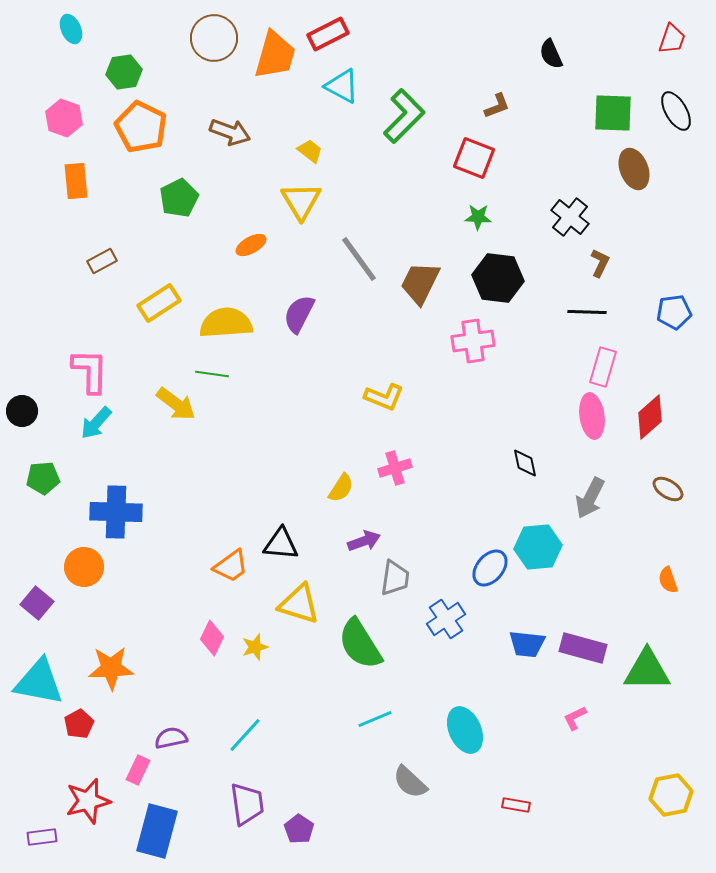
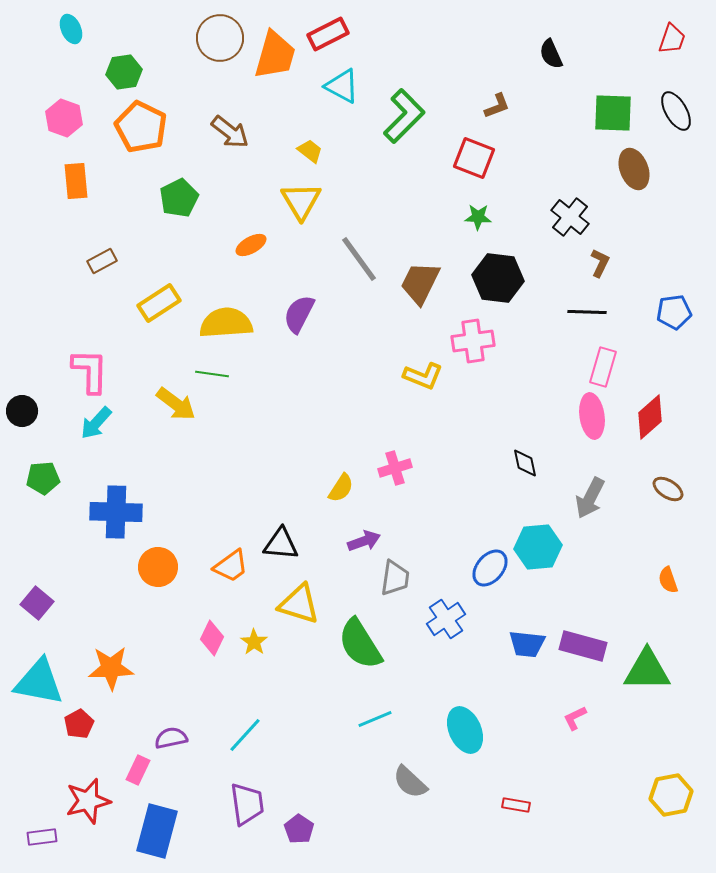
brown circle at (214, 38): moved 6 px right
brown arrow at (230, 132): rotated 18 degrees clockwise
yellow L-shape at (384, 397): moved 39 px right, 21 px up
orange circle at (84, 567): moved 74 px right
yellow star at (255, 647): moved 1 px left, 5 px up; rotated 20 degrees counterclockwise
purple rectangle at (583, 648): moved 2 px up
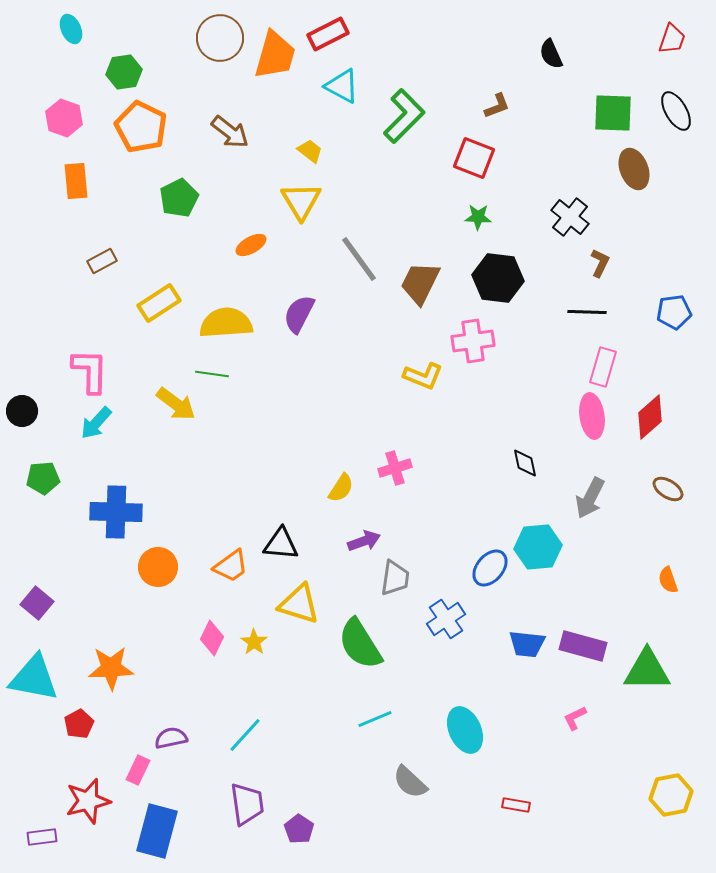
cyan triangle at (39, 682): moved 5 px left, 4 px up
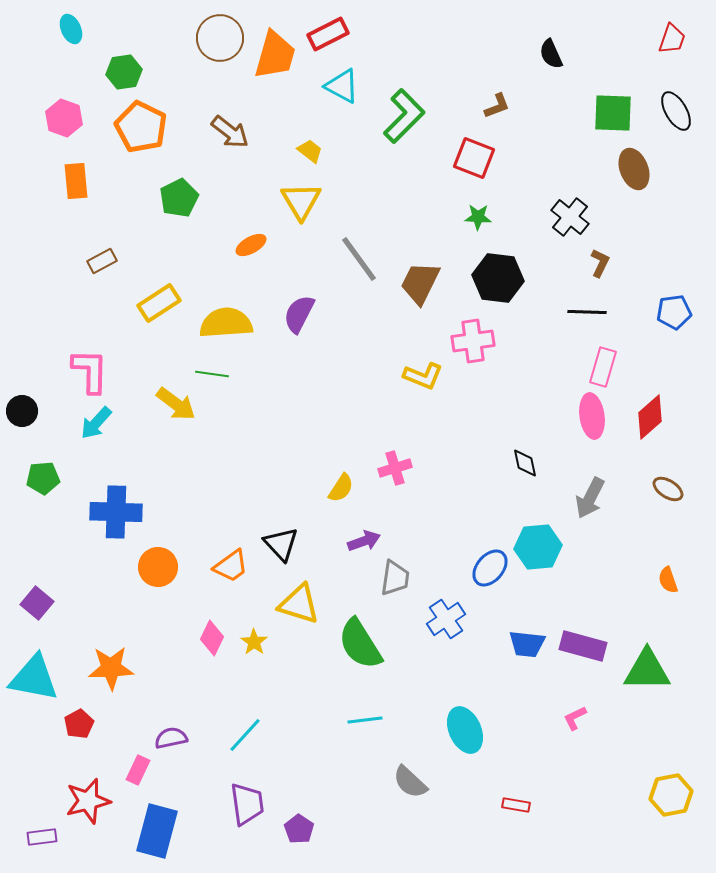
black triangle at (281, 544): rotated 42 degrees clockwise
cyan line at (375, 719): moved 10 px left, 1 px down; rotated 16 degrees clockwise
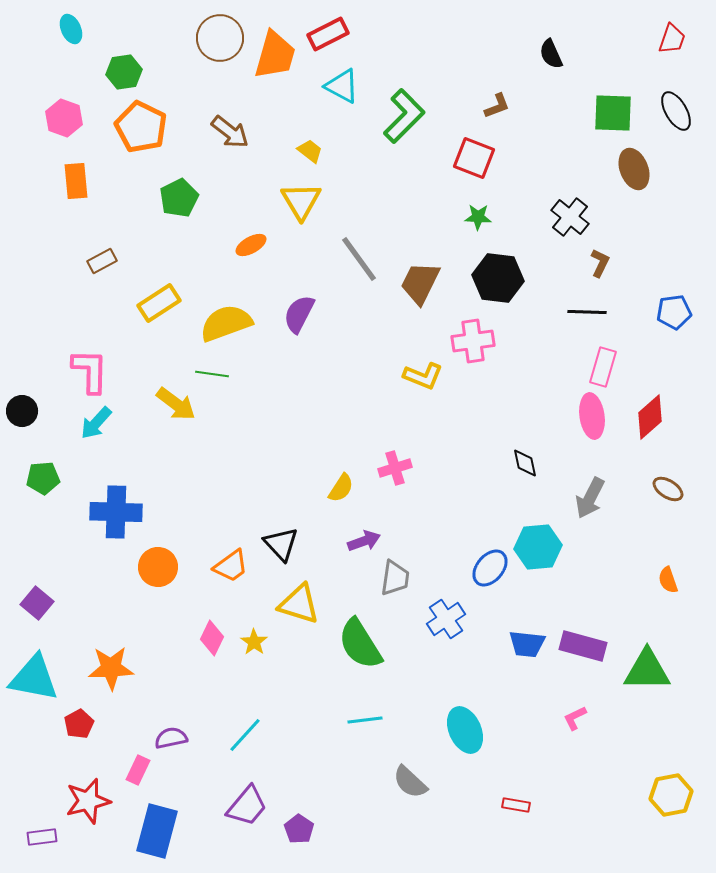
yellow semicircle at (226, 323): rotated 16 degrees counterclockwise
purple trapezoid at (247, 804): moved 2 px down; rotated 48 degrees clockwise
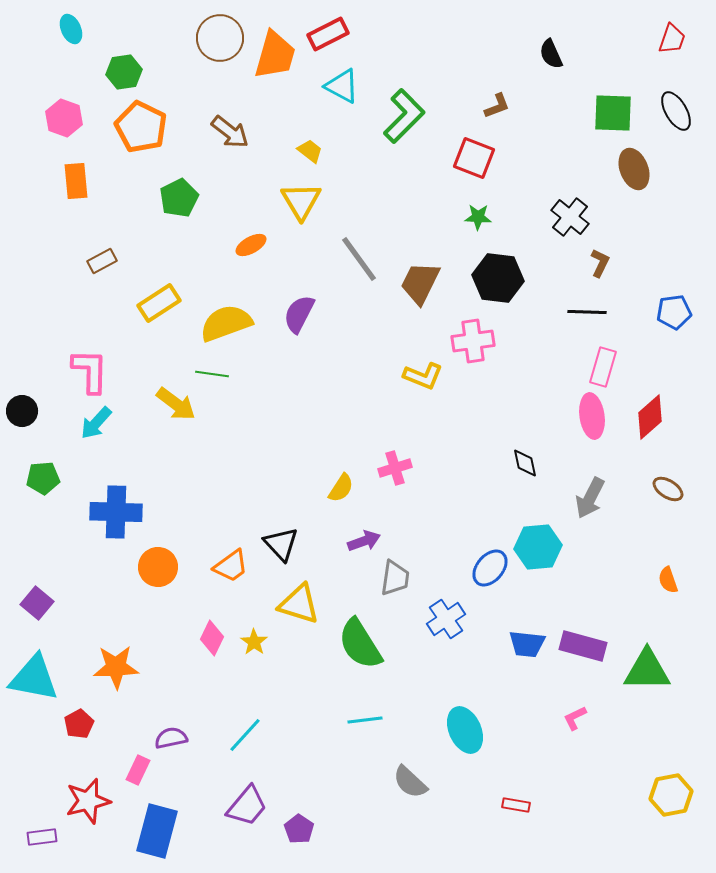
orange star at (111, 668): moved 5 px right, 1 px up
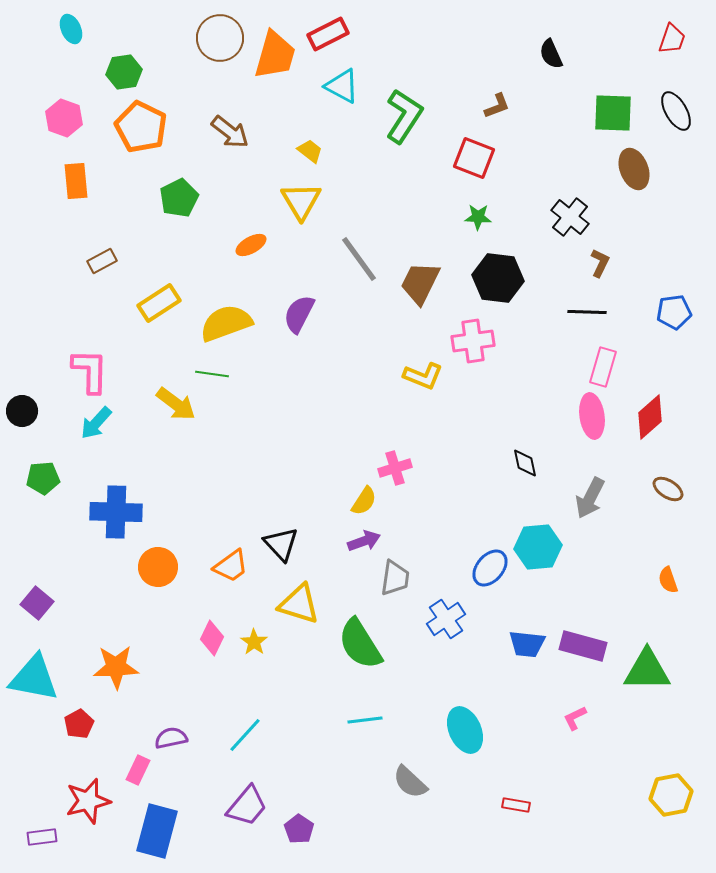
green L-shape at (404, 116): rotated 12 degrees counterclockwise
yellow semicircle at (341, 488): moved 23 px right, 13 px down
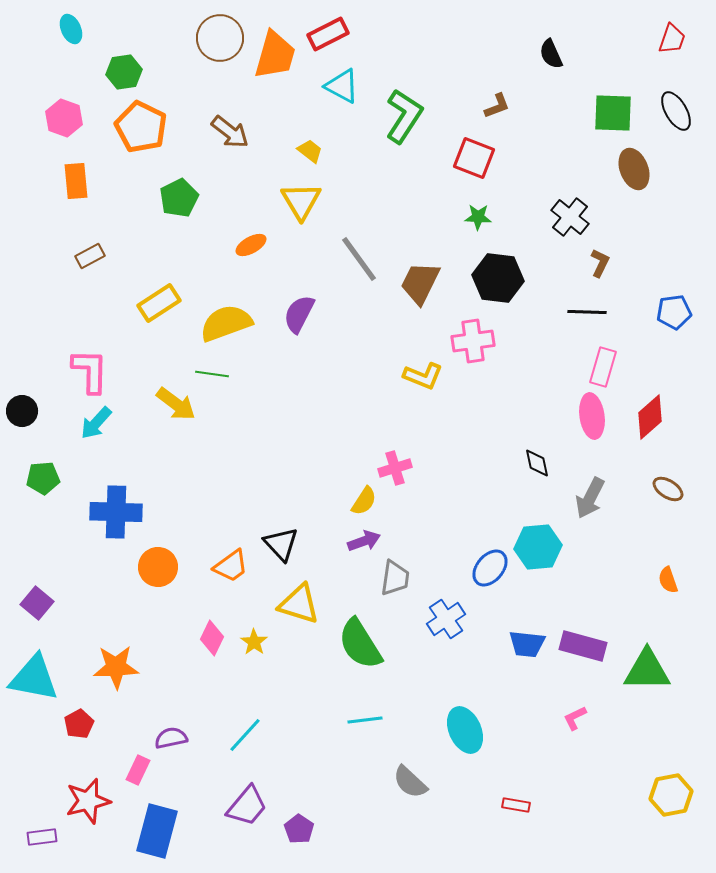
brown rectangle at (102, 261): moved 12 px left, 5 px up
black diamond at (525, 463): moved 12 px right
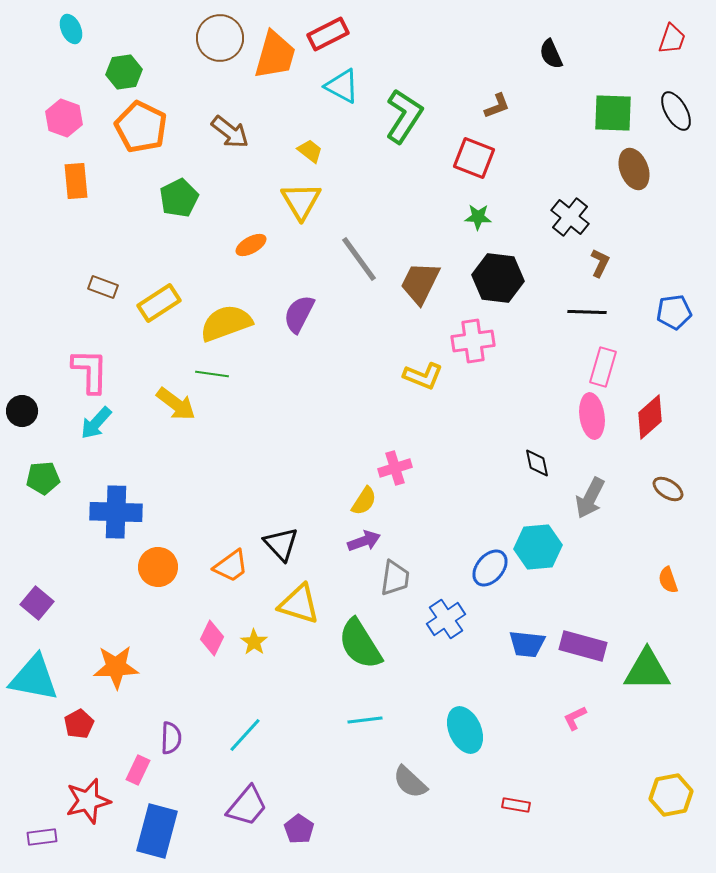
brown rectangle at (90, 256): moved 13 px right, 31 px down; rotated 48 degrees clockwise
purple semicircle at (171, 738): rotated 104 degrees clockwise
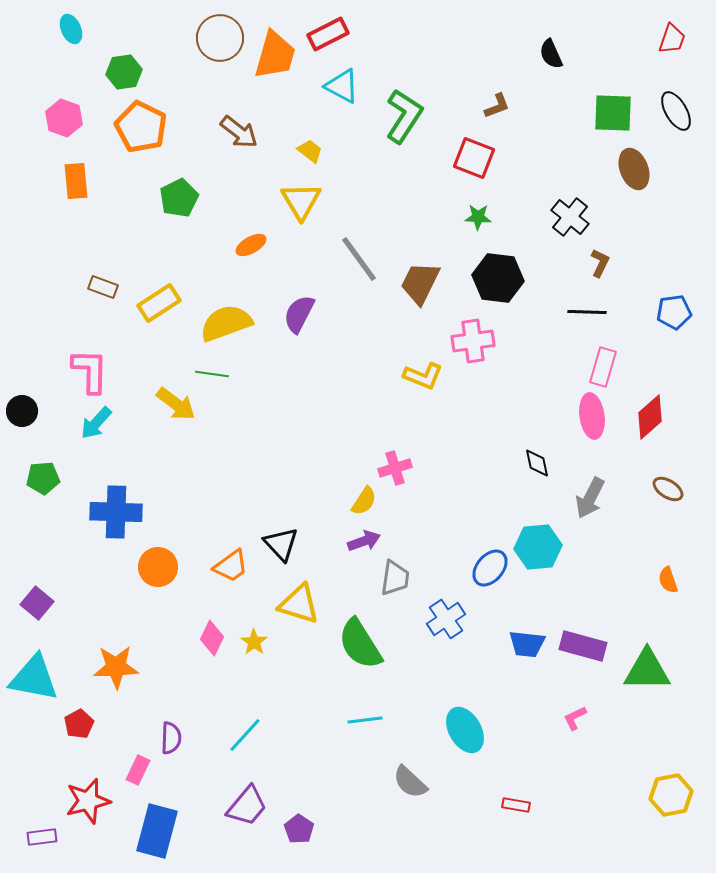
brown arrow at (230, 132): moved 9 px right
cyan ellipse at (465, 730): rotated 6 degrees counterclockwise
